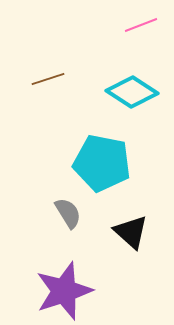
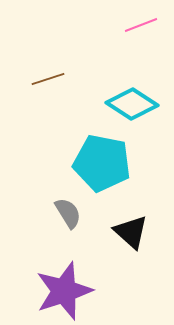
cyan diamond: moved 12 px down
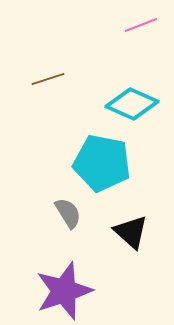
cyan diamond: rotated 9 degrees counterclockwise
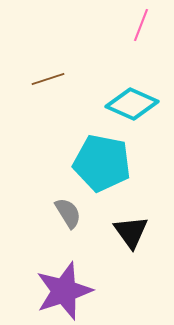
pink line: rotated 48 degrees counterclockwise
black triangle: rotated 12 degrees clockwise
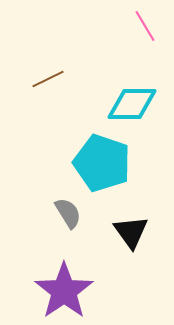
pink line: moved 4 px right, 1 px down; rotated 52 degrees counterclockwise
brown line: rotated 8 degrees counterclockwise
cyan diamond: rotated 24 degrees counterclockwise
cyan pentagon: rotated 8 degrees clockwise
purple star: rotated 16 degrees counterclockwise
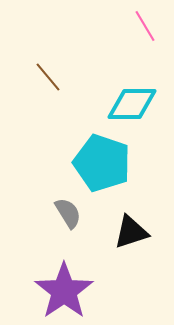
brown line: moved 2 px up; rotated 76 degrees clockwise
black triangle: rotated 48 degrees clockwise
